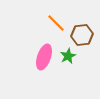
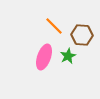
orange line: moved 2 px left, 3 px down
brown hexagon: rotated 10 degrees clockwise
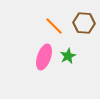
brown hexagon: moved 2 px right, 12 px up
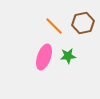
brown hexagon: moved 1 px left; rotated 15 degrees counterclockwise
green star: rotated 21 degrees clockwise
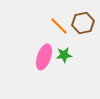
orange line: moved 5 px right
green star: moved 4 px left, 1 px up
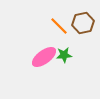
pink ellipse: rotated 35 degrees clockwise
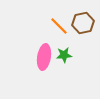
pink ellipse: rotated 45 degrees counterclockwise
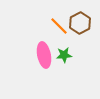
brown hexagon: moved 3 px left; rotated 15 degrees counterclockwise
pink ellipse: moved 2 px up; rotated 20 degrees counterclockwise
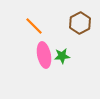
orange line: moved 25 px left
green star: moved 2 px left, 1 px down
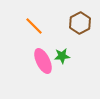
pink ellipse: moved 1 px left, 6 px down; rotated 15 degrees counterclockwise
